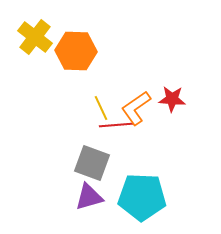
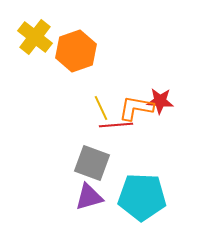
orange hexagon: rotated 21 degrees counterclockwise
red star: moved 12 px left, 2 px down
orange L-shape: rotated 45 degrees clockwise
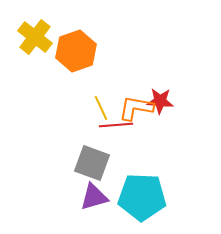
purple triangle: moved 5 px right
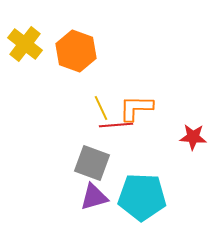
yellow cross: moved 10 px left, 7 px down
orange hexagon: rotated 21 degrees counterclockwise
red star: moved 33 px right, 36 px down
orange L-shape: rotated 9 degrees counterclockwise
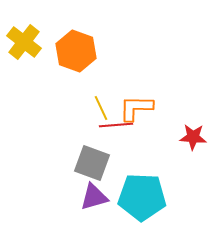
yellow cross: moved 1 px left, 2 px up
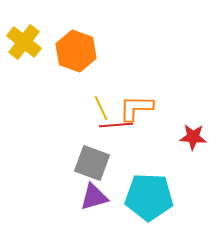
cyan pentagon: moved 7 px right
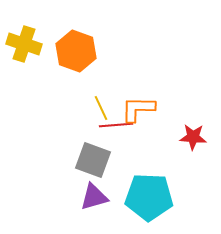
yellow cross: moved 2 px down; rotated 20 degrees counterclockwise
orange L-shape: moved 2 px right, 1 px down
gray square: moved 1 px right, 3 px up
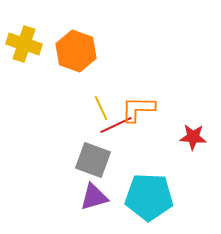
red line: rotated 20 degrees counterclockwise
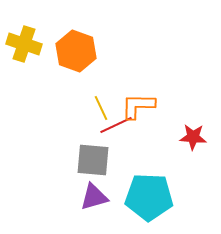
orange L-shape: moved 3 px up
gray square: rotated 15 degrees counterclockwise
